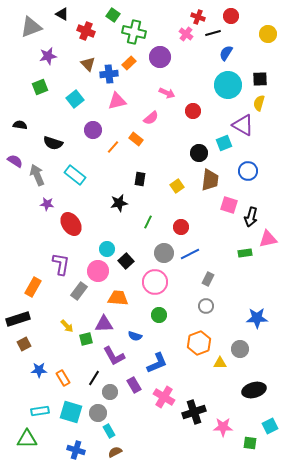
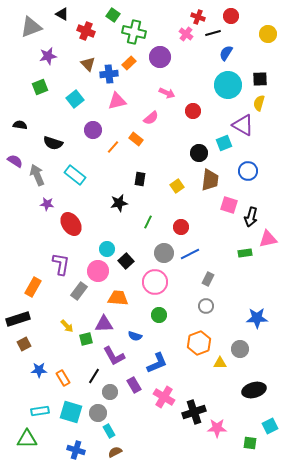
black line at (94, 378): moved 2 px up
pink star at (223, 427): moved 6 px left, 1 px down
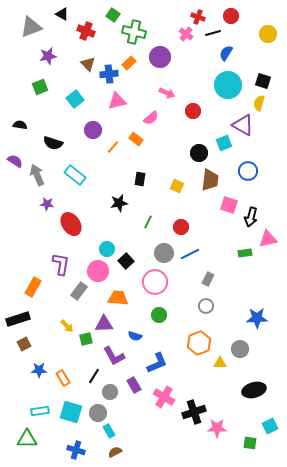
black square at (260, 79): moved 3 px right, 2 px down; rotated 21 degrees clockwise
yellow square at (177, 186): rotated 32 degrees counterclockwise
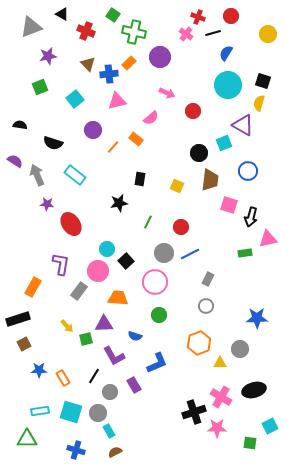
pink cross at (164, 397): moved 57 px right
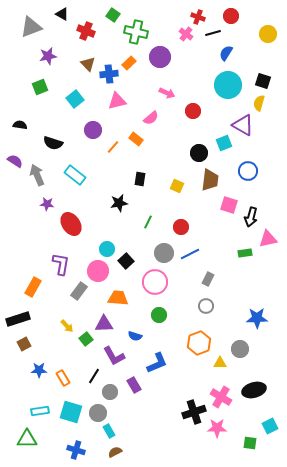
green cross at (134, 32): moved 2 px right
green square at (86, 339): rotated 24 degrees counterclockwise
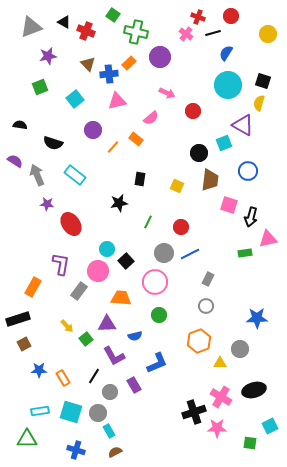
black triangle at (62, 14): moved 2 px right, 8 px down
orange trapezoid at (118, 298): moved 3 px right
purple triangle at (104, 324): moved 3 px right
blue semicircle at (135, 336): rotated 32 degrees counterclockwise
orange hexagon at (199, 343): moved 2 px up
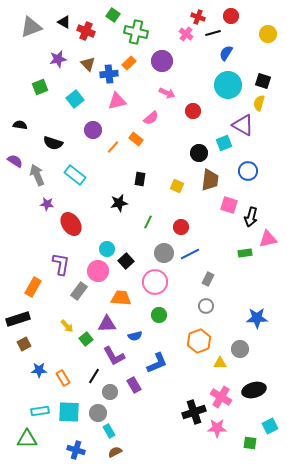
purple star at (48, 56): moved 10 px right, 3 px down
purple circle at (160, 57): moved 2 px right, 4 px down
cyan square at (71, 412): moved 2 px left; rotated 15 degrees counterclockwise
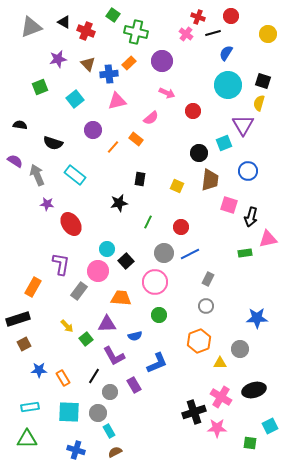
purple triangle at (243, 125): rotated 30 degrees clockwise
cyan rectangle at (40, 411): moved 10 px left, 4 px up
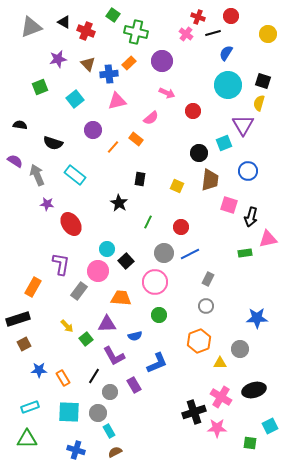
black star at (119, 203): rotated 30 degrees counterclockwise
cyan rectangle at (30, 407): rotated 12 degrees counterclockwise
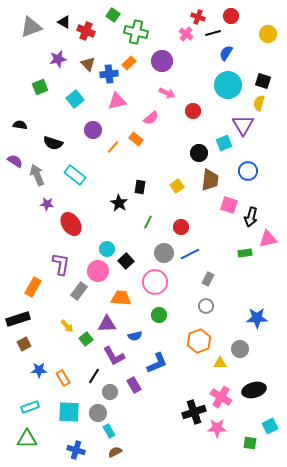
black rectangle at (140, 179): moved 8 px down
yellow square at (177, 186): rotated 32 degrees clockwise
